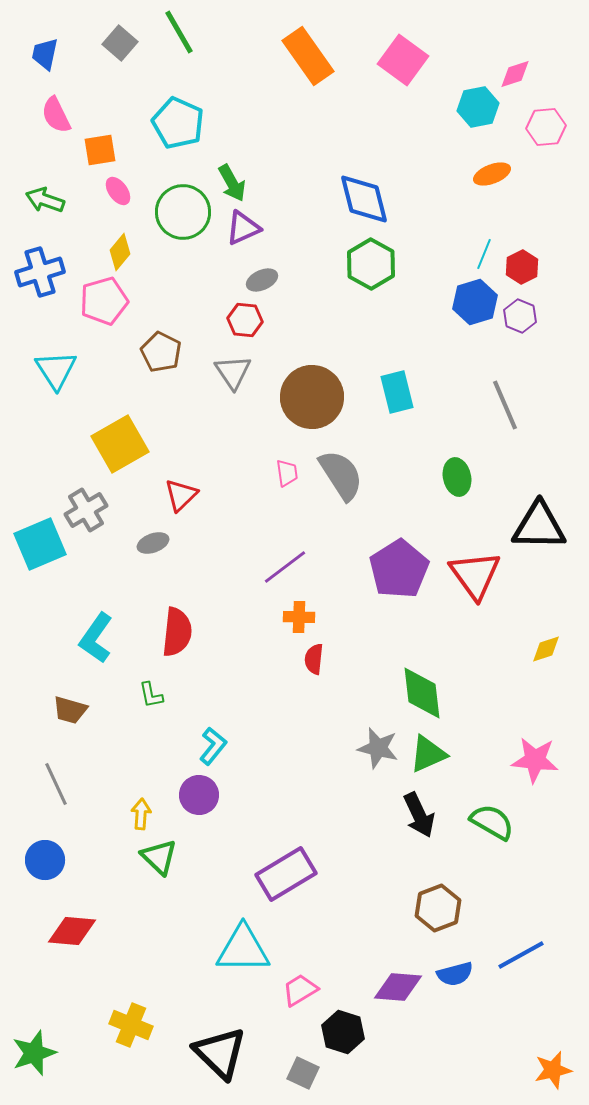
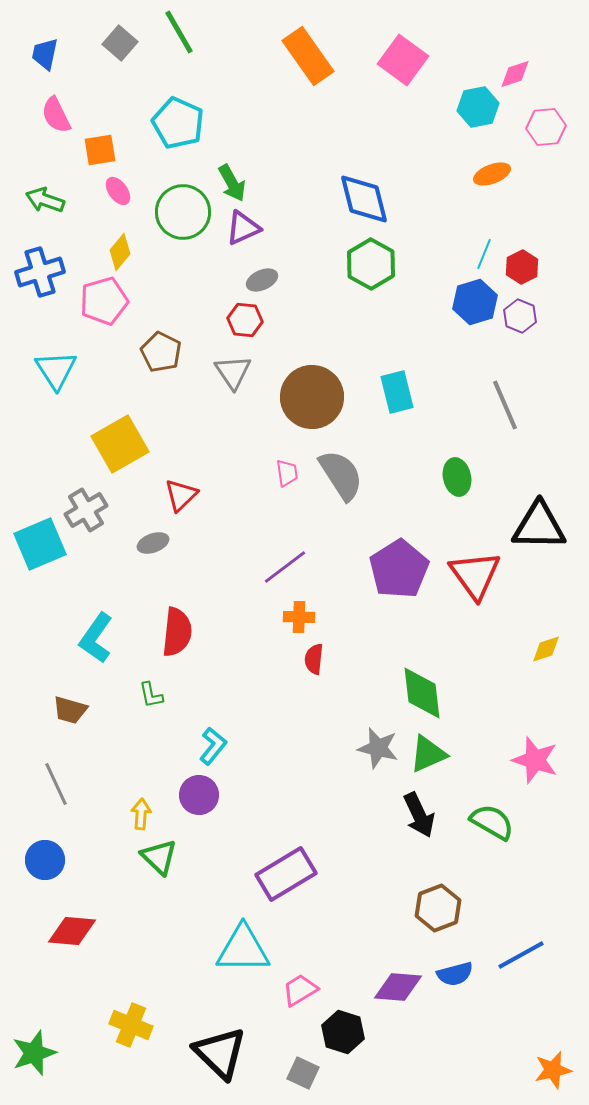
pink star at (535, 760): rotated 12 degrees clockwise
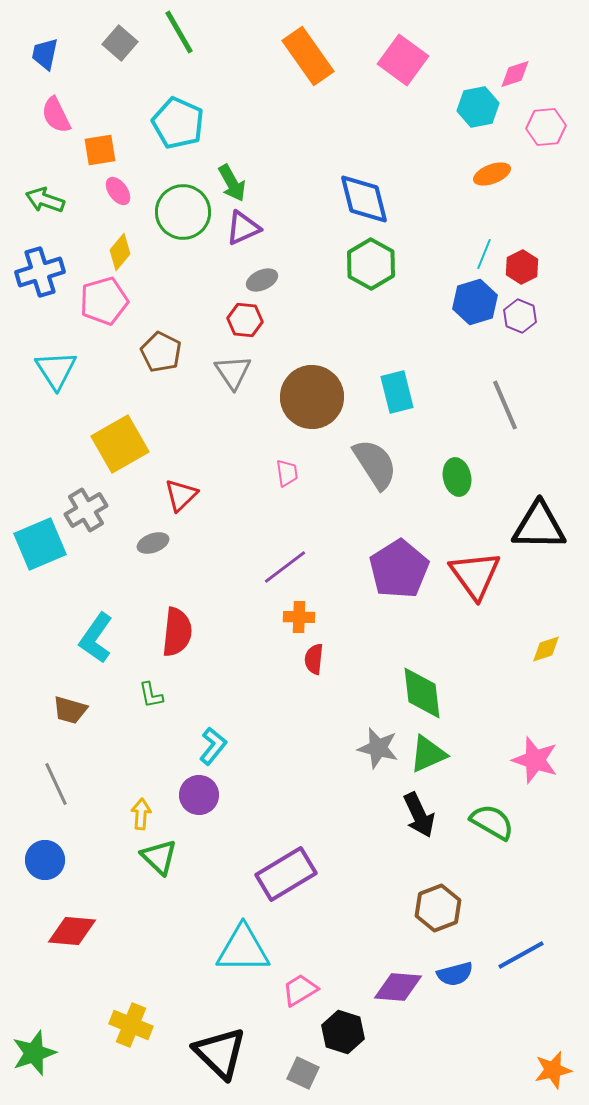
gray semicircle at (341, 475): moved 34 px right, 11 px up
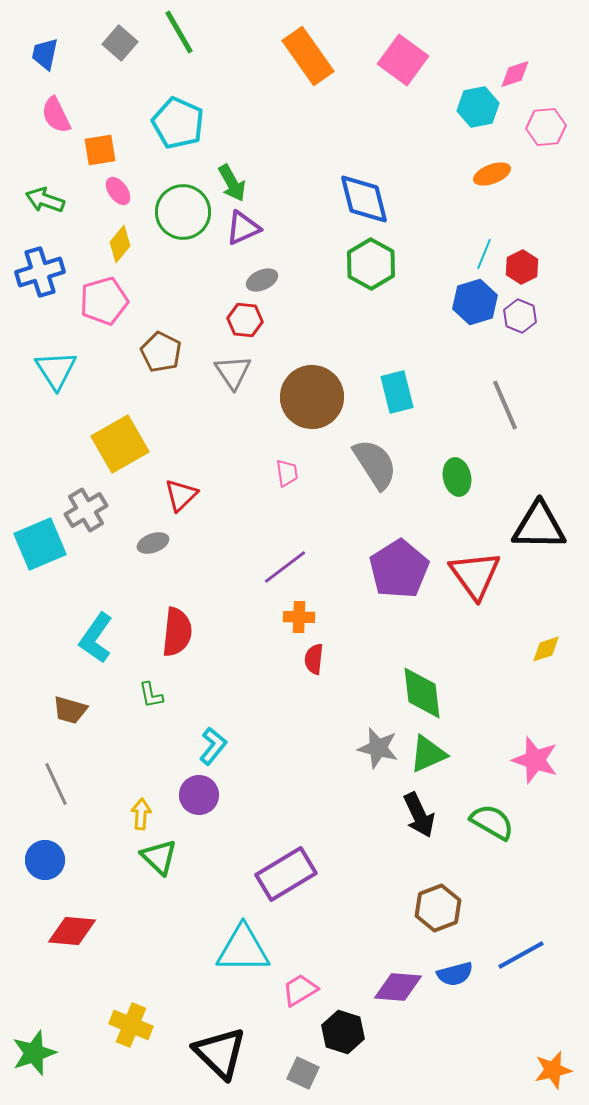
yellow diamond at (120, 252): moved 8 px up
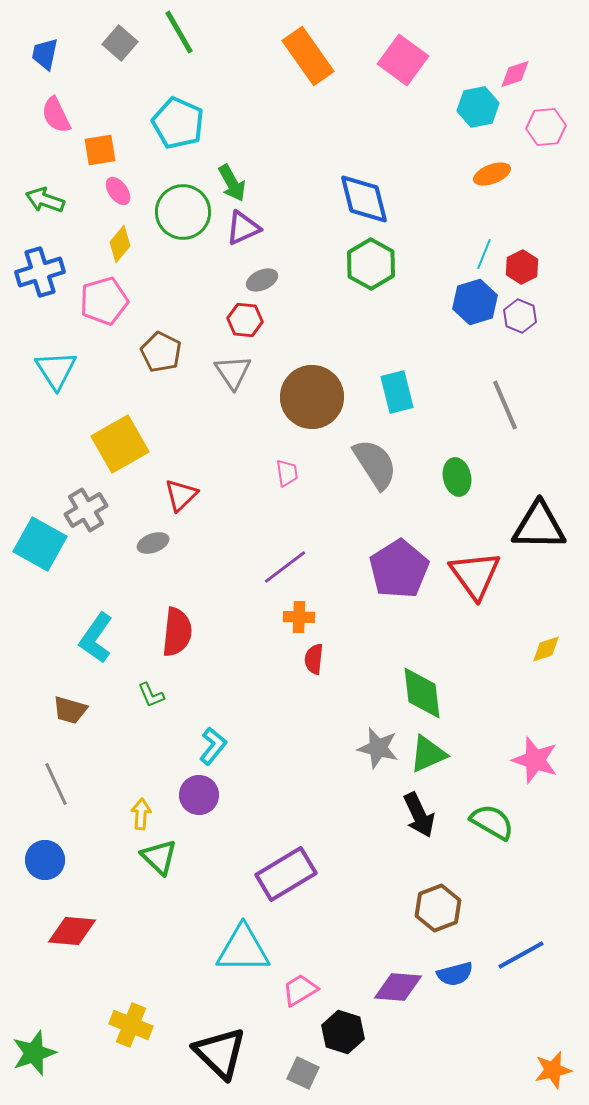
cyan square at (40, 544): rotated 38 degrees counterclockwise
green L-shape at (151, 695): rotated 12 degrees counterclockwise
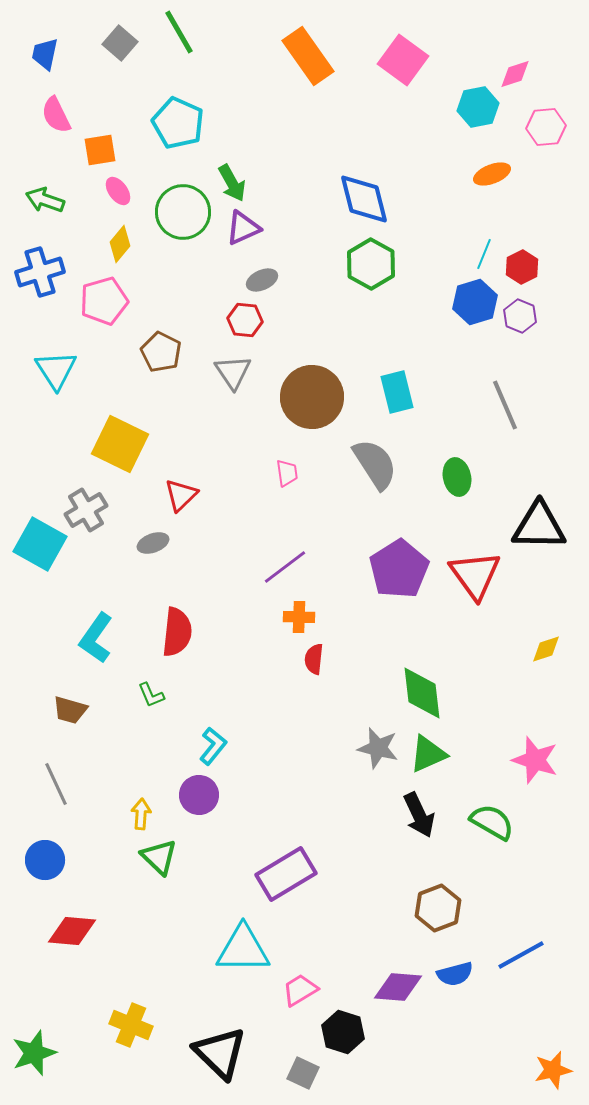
yellow square at (120, 444): rotated 34 degrees counterclockwise
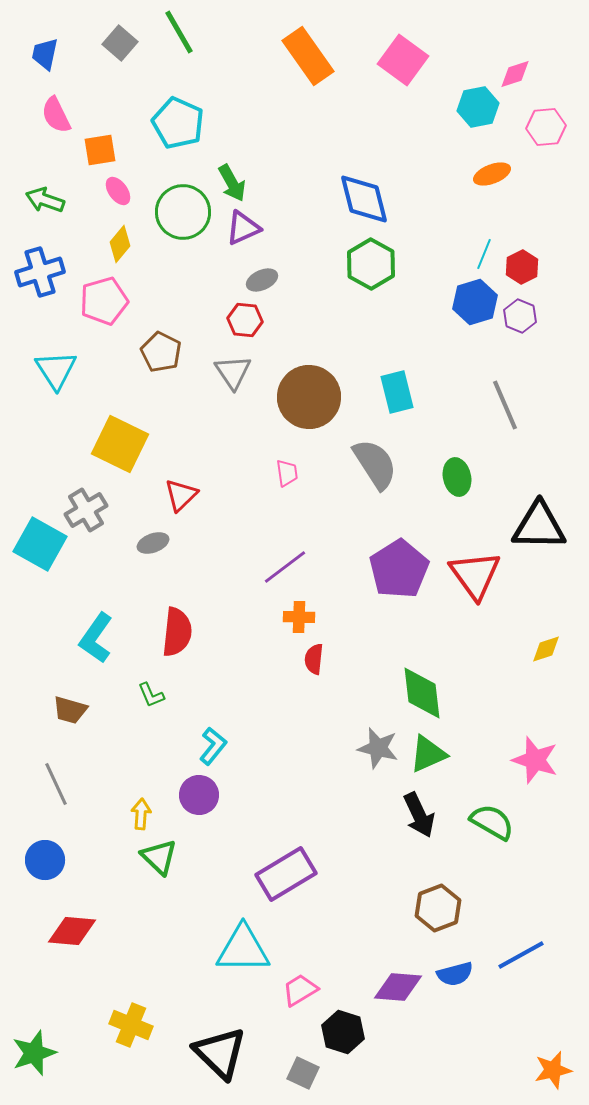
brown circle at (312, 397): moved 3 px left
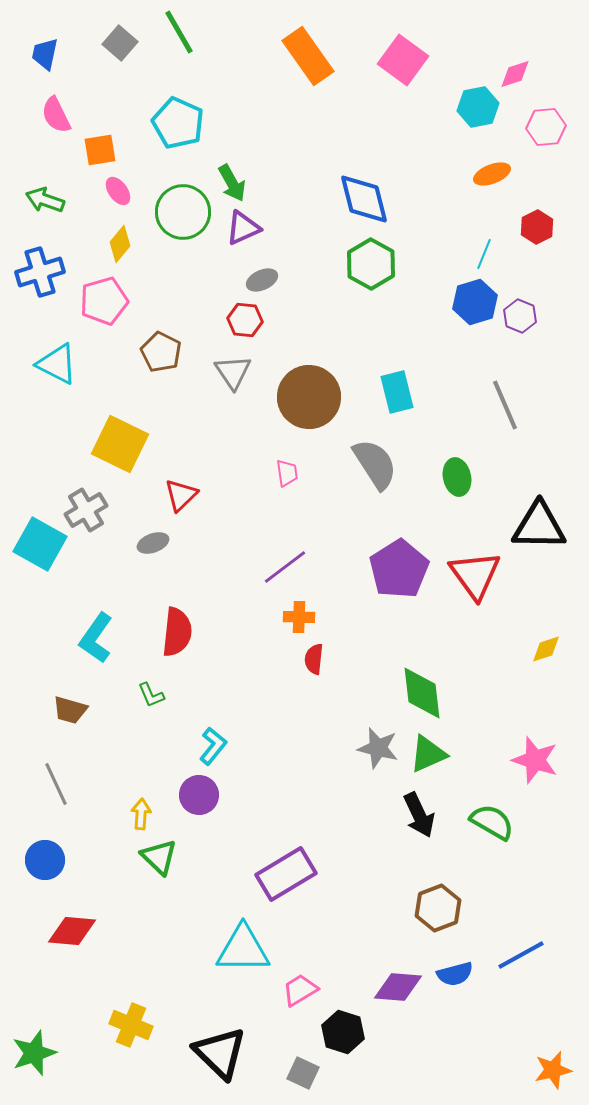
red hexagon at (522, 267): moved 15 px right, 40 px up
cyan triangle at (56, 370): moved 1 px right, 6 px up; rotated 30 degrees counterclockwise
